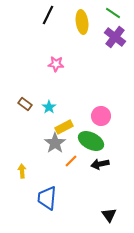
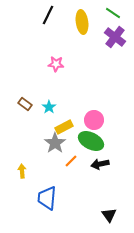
pink circle: moved 7 px left, 4 px down
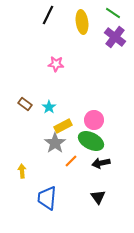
yellow rectangle: moved 1 px left, 1 px up
black arrow: moved 1 px right, 1 px up
black triangle: moved 11 px left, 18 px up
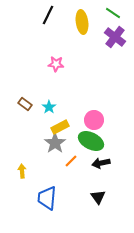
yellow rectangle: moved 3 px left, 1 px down
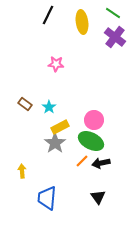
orange line: moved 11 px right
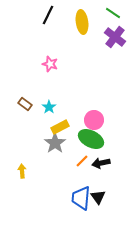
pink star: moved 6 px left; rotated 14 degrees clockwise
green ellipse: moved 2 px up
blue trapezoid: moved 34 px right
